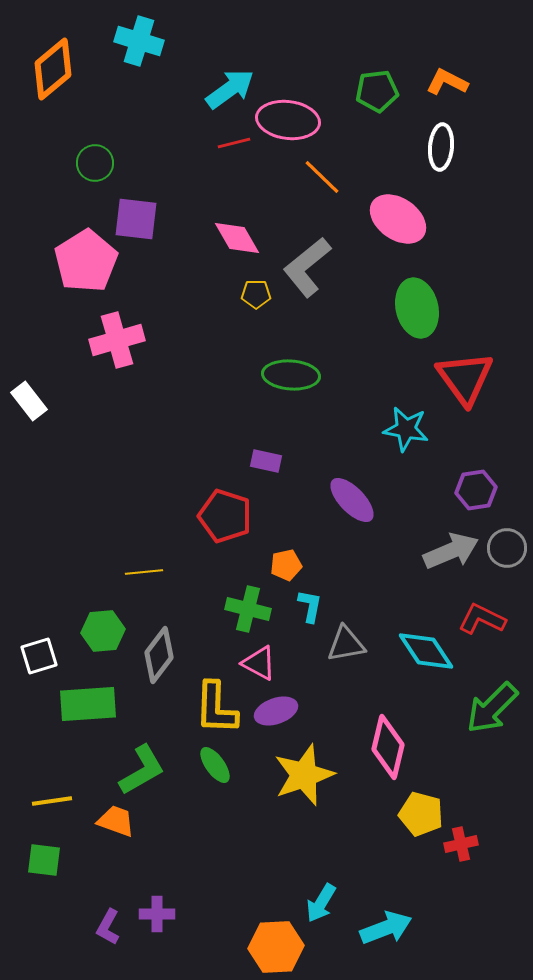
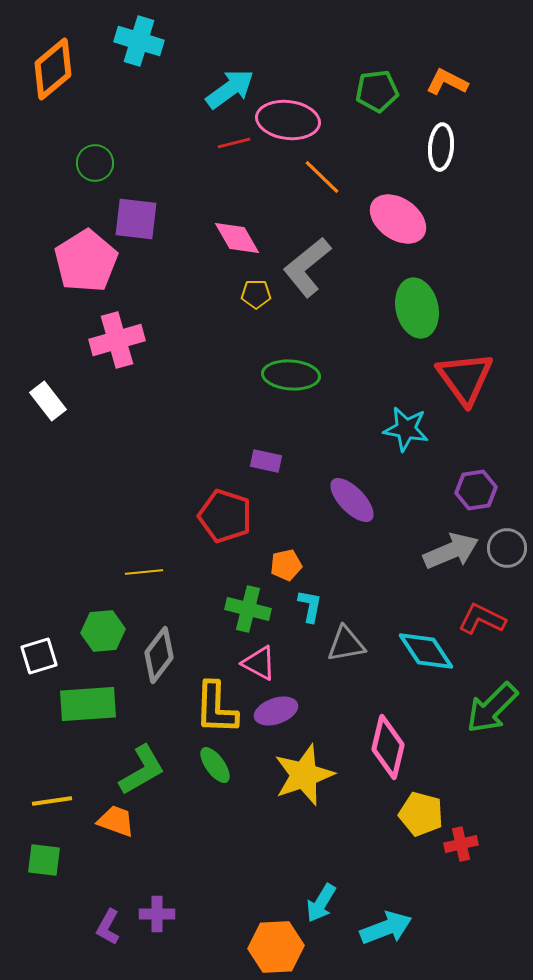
white rectangle at (29, 401): moved 19 px right
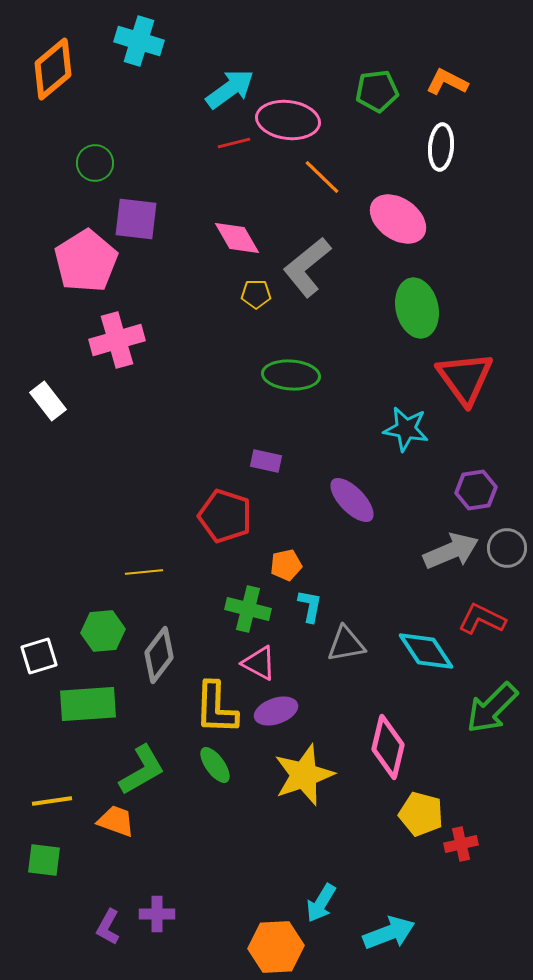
cyan arrow at (386, 928): moved 3 px right, 5 px down
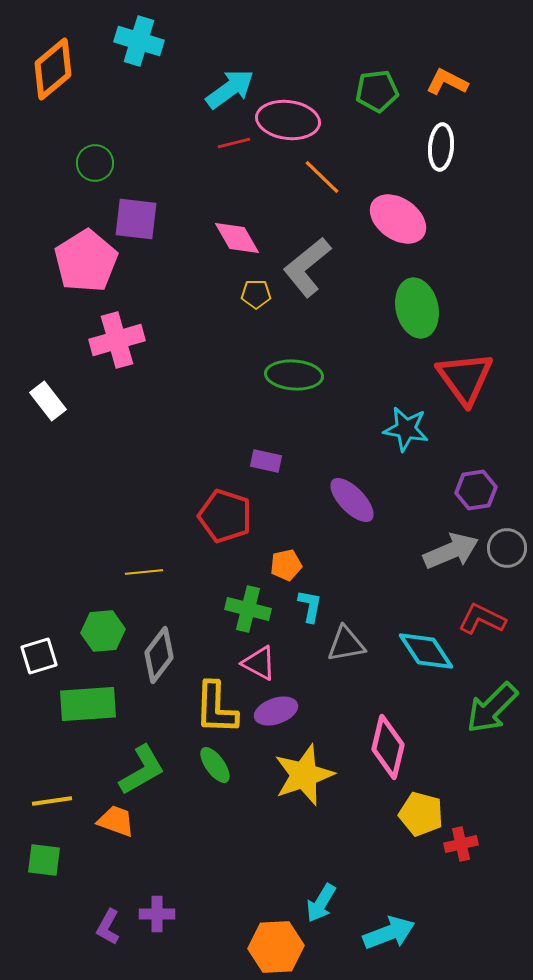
green ellipse at (291, 375): moved 3 px right
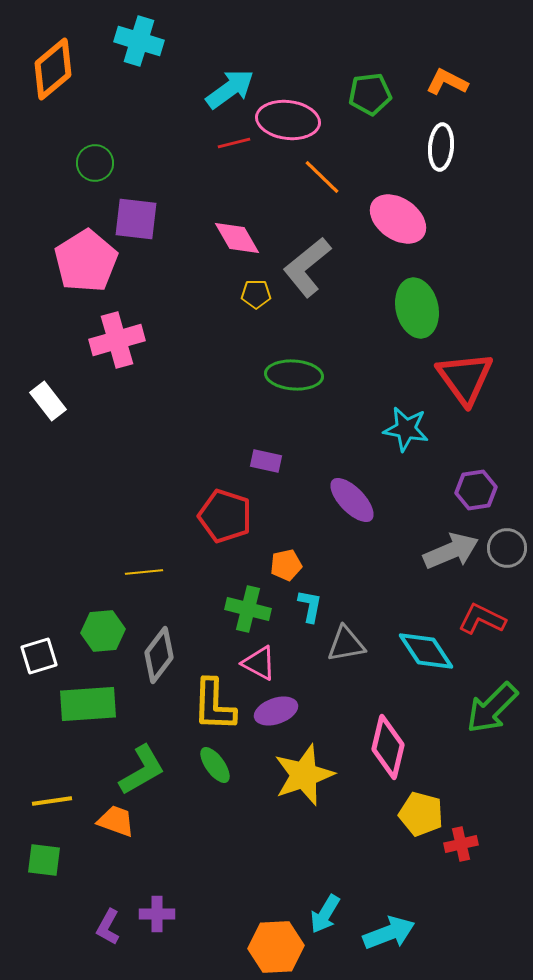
green pentagon at (377, 91): moved 7 px left, 3 px down
yellow L-shape at (216, 708): moved 2 px left, 3 px up
cyan arrow at (321, 903): moved 4 px right, 11 px down
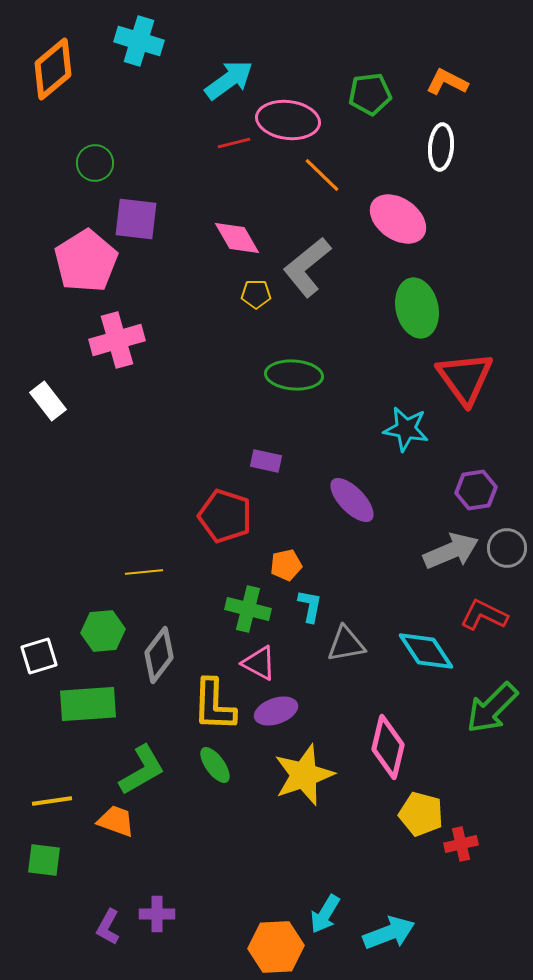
cyan arrow at (230, 89): moved 1 px left, 9 px up
orange line at (322, 177): moved 2 px up
red L-shape at (482, 619): moved 2 px right, 4 px up
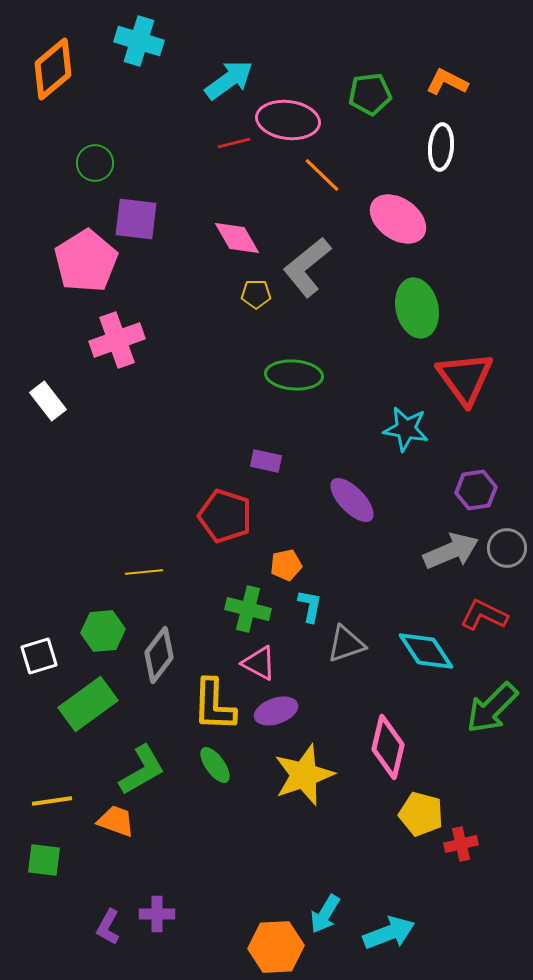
pink cross at (117, 340): rotated 4 degrees counterclockwise
gray triangle at (346, 644): rotated 9 degrees counterclockwise
green rectangle at (88, 704): rotated 32 degrees counterclockwise
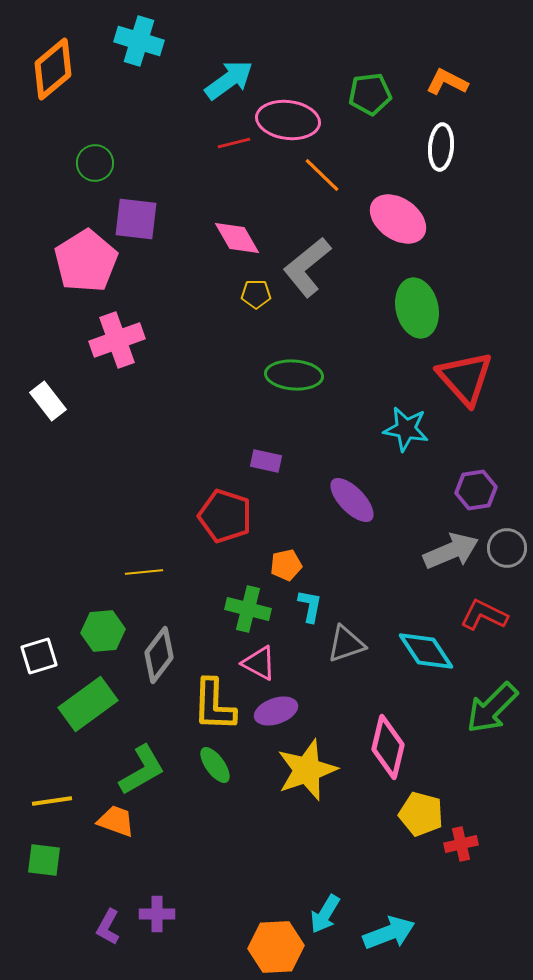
red triangle at (465, 378): rotated 6 degrees counterclockwise
yellow star at (304, 775): moved 3 px right, 5 px up
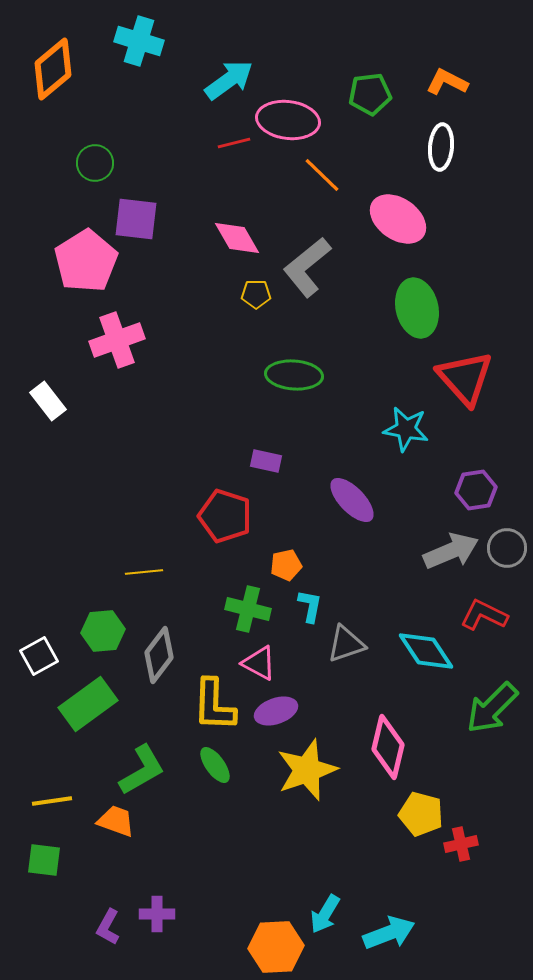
white square at (39, 656): rotated 12 degrees counterclockwise
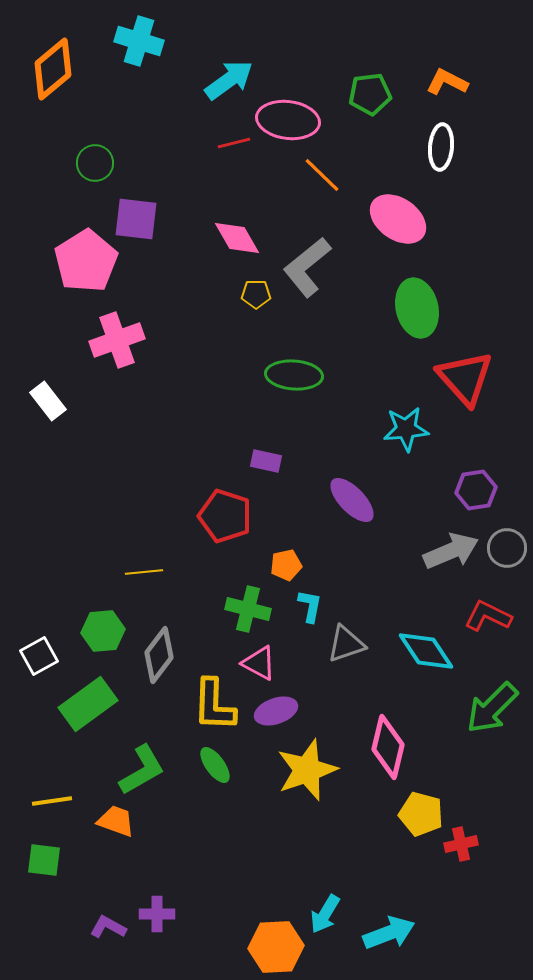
cyan star at (406, 429): rotated 15 degrees counterclockwise
red L-shape at (484, 615): moved 4 px right, 1 px down
purple L-shape at (108, 927): rotated 90 degrees clockwise
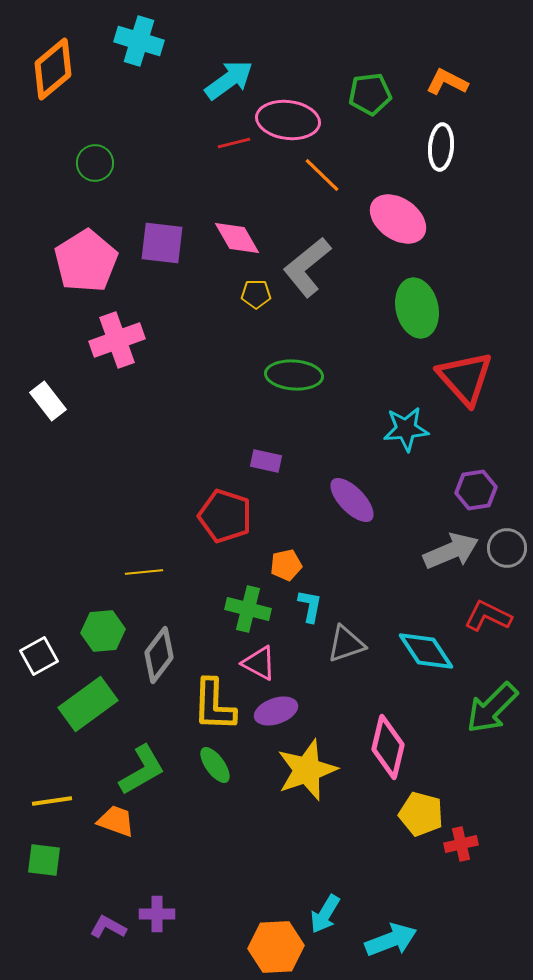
purple square at (136, 219): moved 26 px right, 24 px down
cyan arrow at (389, 933): moved 2 px right, 7 px down
